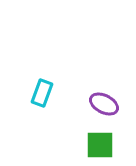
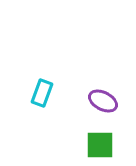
purple ellipse: moved 1 px left, 3 px up
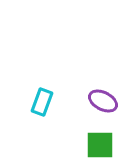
cyan rectangle: moved 9 px down
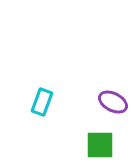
purple ellipse: moved 10 px right, 1 px down
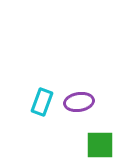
purple ellipse: moved 34 px left; rotated 36 degrees counterclockwise
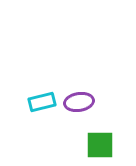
cyan rectangle: rotated 56 degrees clockwise
